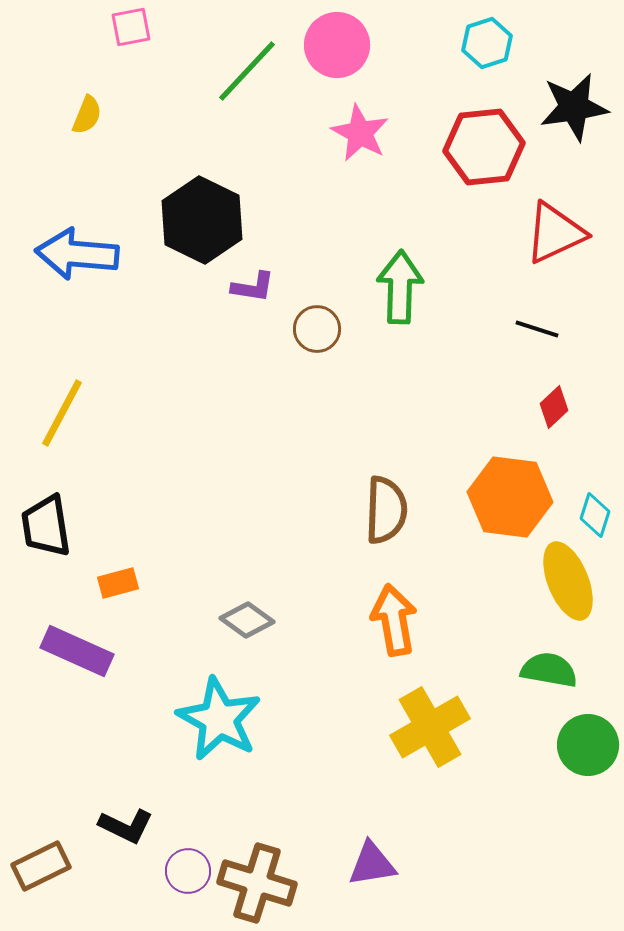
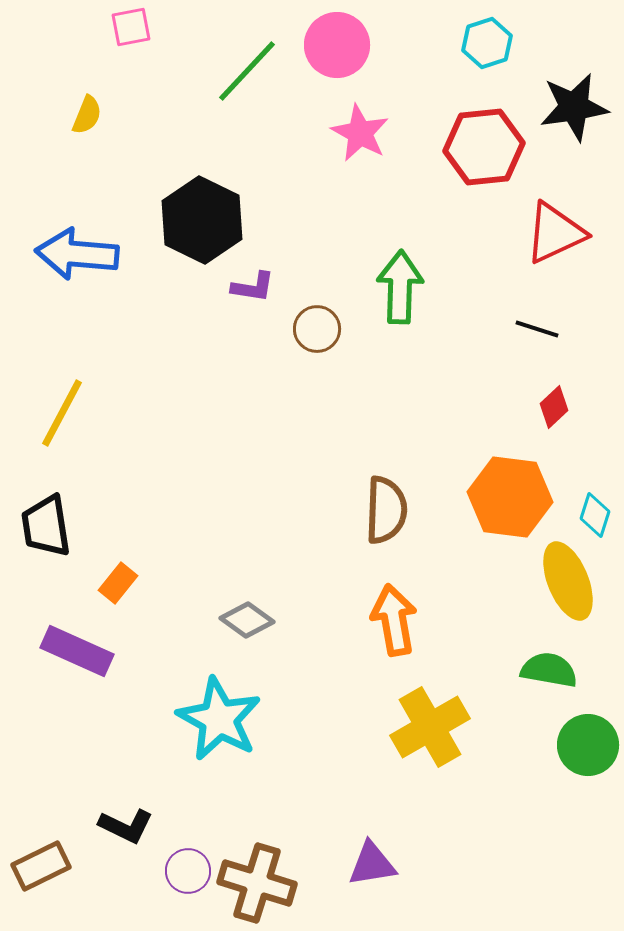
orange rectangle: rotated 36 degrees counterclockwise
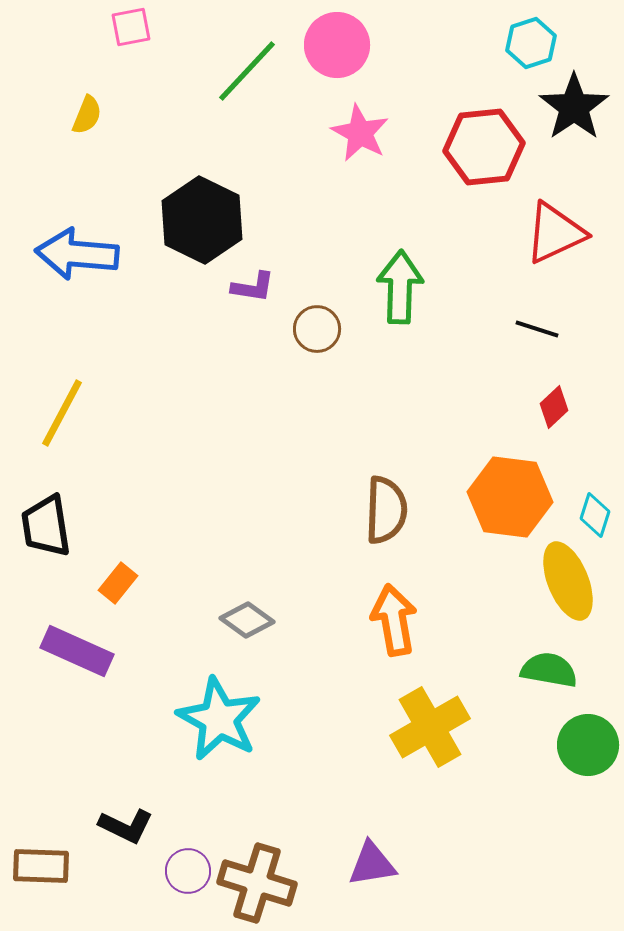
cyan hexagon: moved 44 px right
black star: rotated 26 degrees counterclockwise
brown rectangle: rotated 28 degrees clockwise
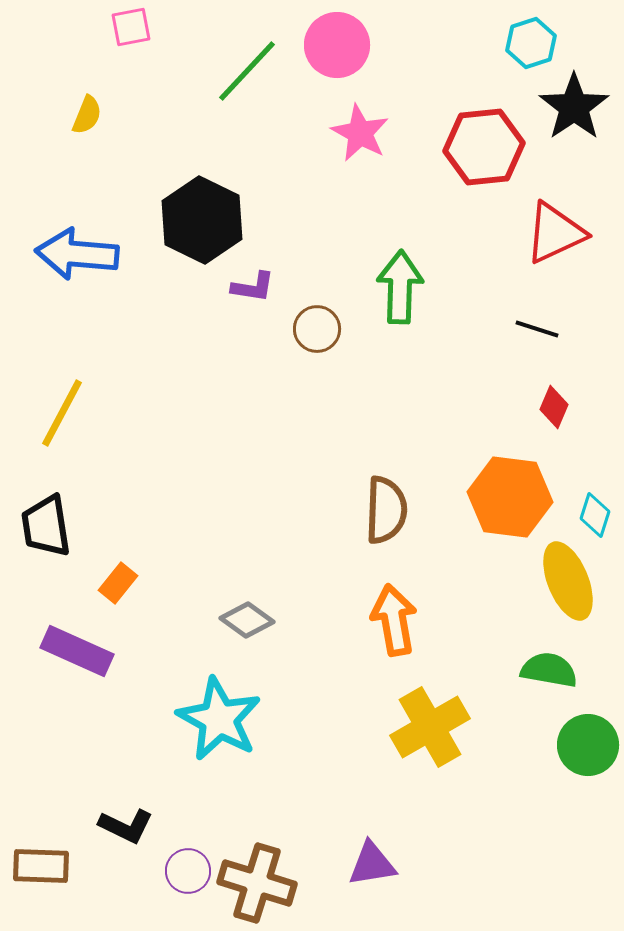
red diamond: rotated 24 degrees counterclockwise
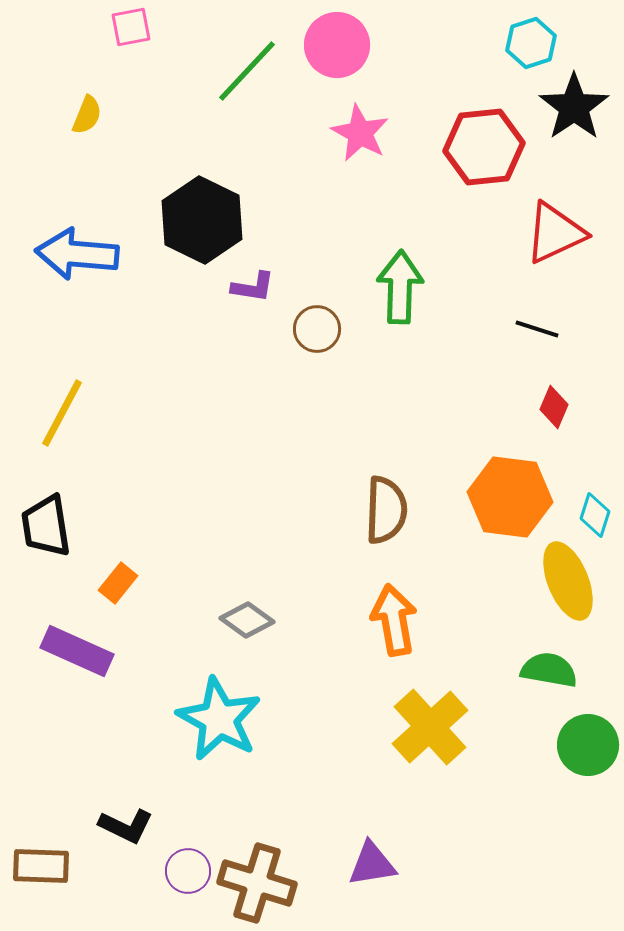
yellow cross: rotated 12 degrees counterclockwise
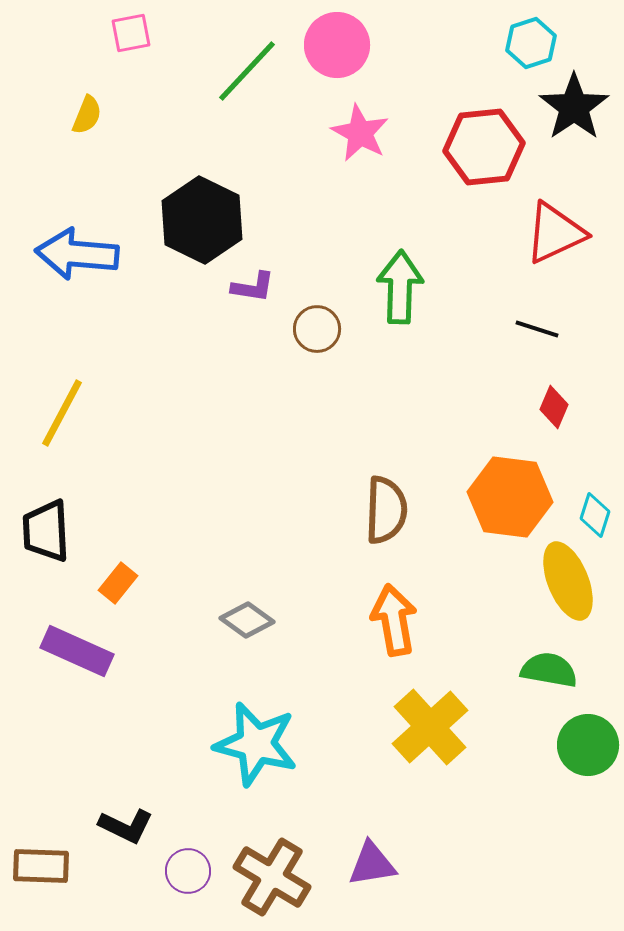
pink square: moved 6 px down
black trapezoid: moved 5 px down; rotated 6 degrees clockwise
cyan star: moved 37 px right, 25 px down; rotated 14 degrees counterclockwise
brown cross: moved 15 px right, 6 px up; rotated 14 degrees clockwise
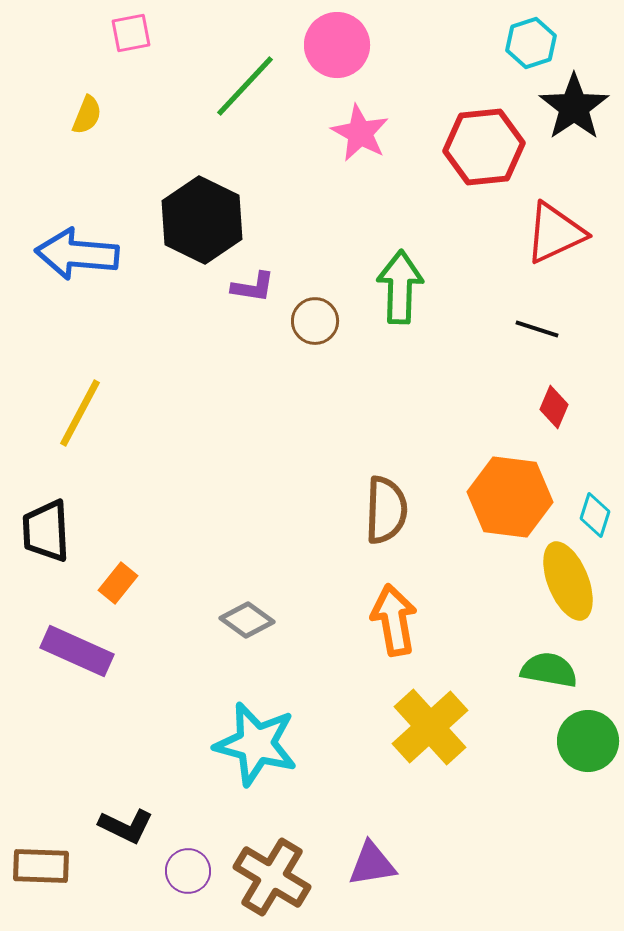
green line: moved 2 px left, 15 px down
brown circle: moved 2 px left, 8 px up
yellow line: moved 18 px right
green circle: moved 4 px up
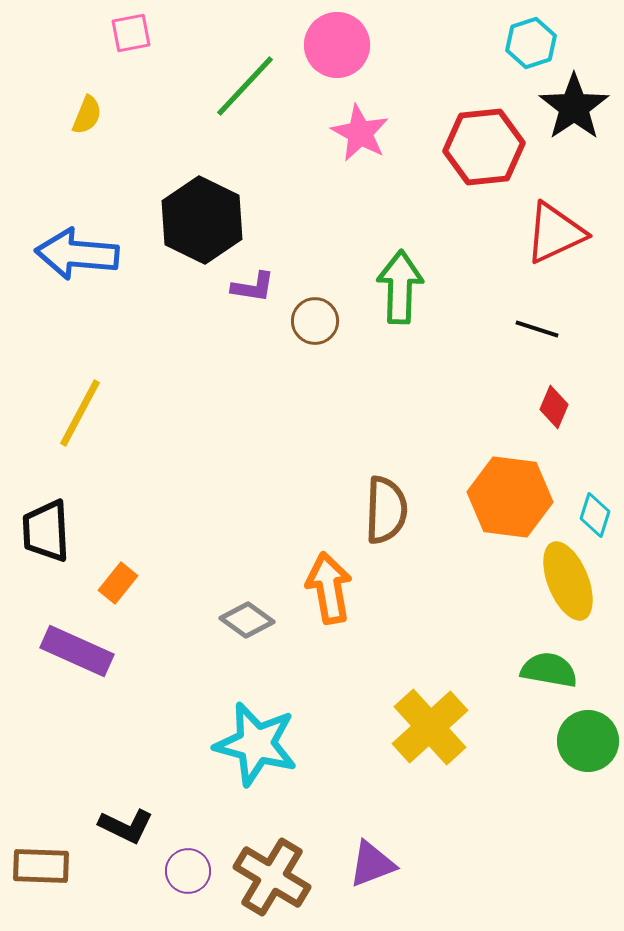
orange arrow: moved 65 px left, 32 px up
purple triangle: rotated 12 degrees counterclockwise
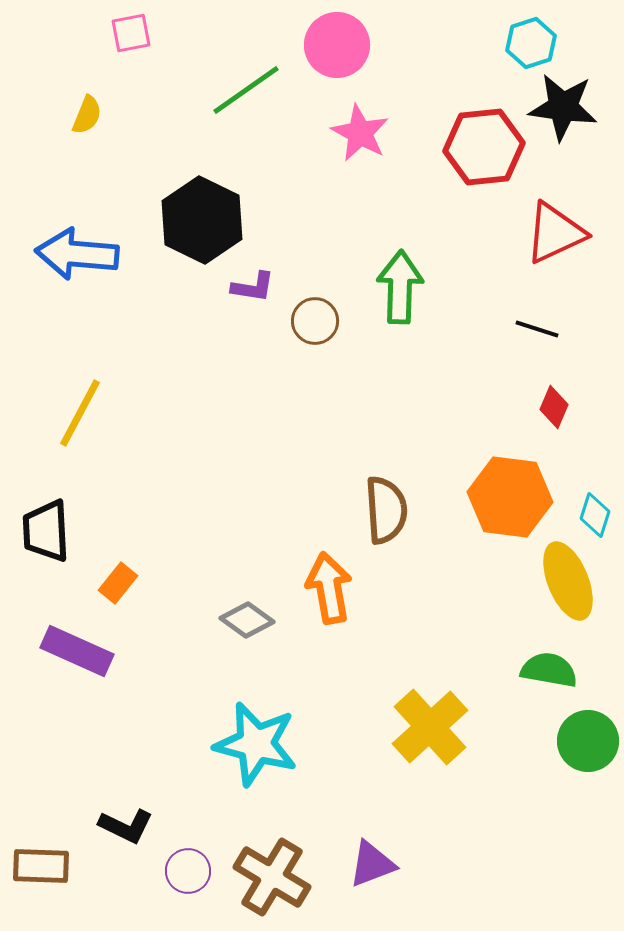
green line: moved 1 px right, 4 px down; rotated 12 degrees clockwise
black star: moved 11 px left; rotated 30 degrees counterclockwise
brown semicircle: rotated 6 degrees counterclockwise
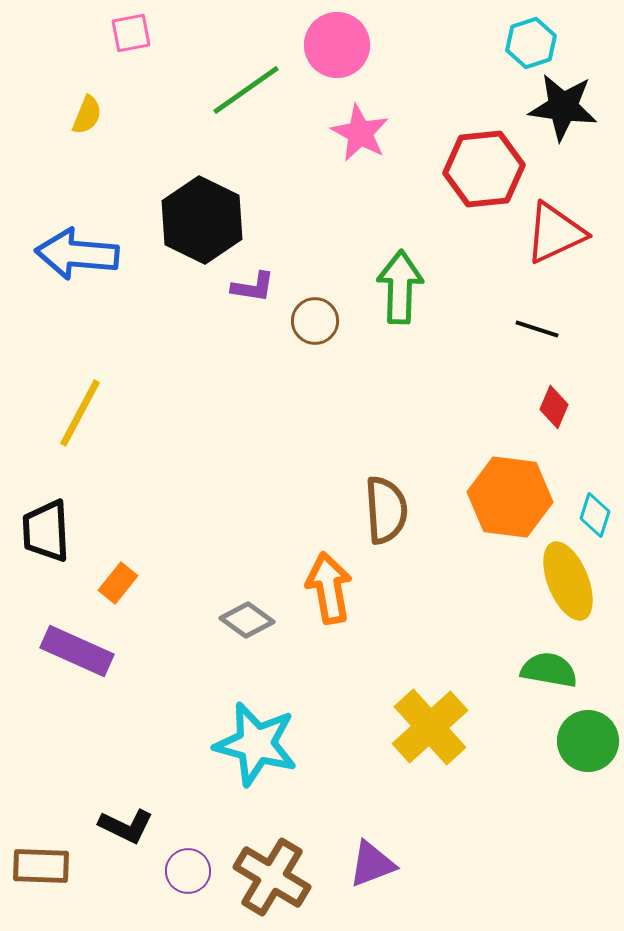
red hexagon: moved 22 px down
